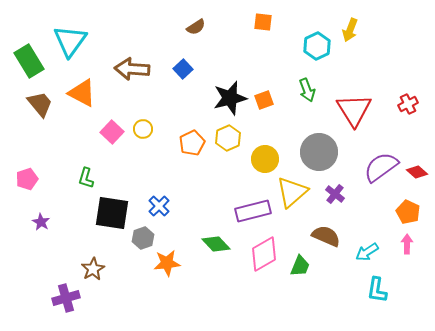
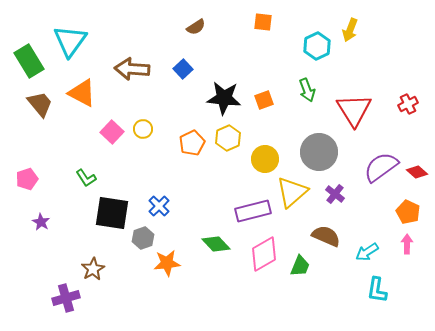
black star at (230, 98): moved 6 px left; rotated 20 degrees clockwise
green L-shape at (86, 178): rotated 50 degrees counterclockwise
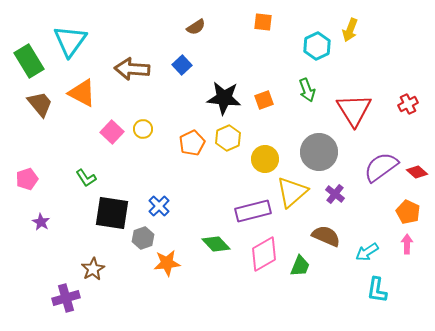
blue square at (183, 69): moved 1 px left, 4 px up
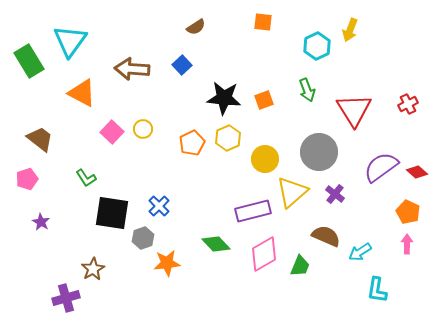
brown trapezoid at (40, 104): moved 35 px down; rotated 12 degrees counterclockwise
cyan arrow at (367, 252): moved 7 px left
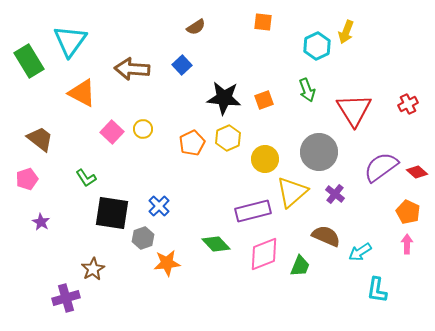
yellow arrow at (350, 30): moved 4 px left, 2 px down
pink diamond at (264, 254): rotated 9 degrees clockwise
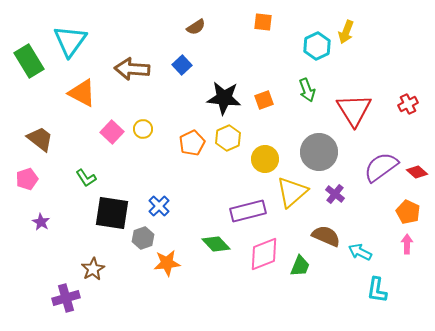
purple rectangle at (253, 211): moved 5 px left
cyan arrow at (360, 252): rotated 60 degrees clockwise
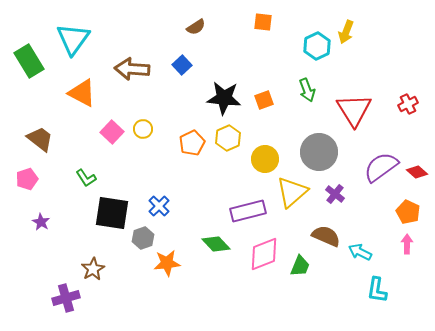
cyan triangle at (70, 41): moved 3 px right, 2 px up
